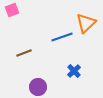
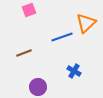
pink square: moved 17 px right
blue cross: rotated 16 degrees counterclockwise
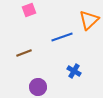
orange triangle: moved 3 px right, 3 px up
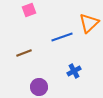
orange triangle: moved 3 px down
blue cross: rotated 32 degrees clockwise
purple circle: moved 1 px right
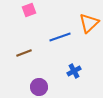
blue line: moved 2 px left
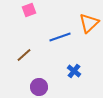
brown line: moved 2 px down; rotated 21 degrees counterclockwise
blue cross: rotated 24 degrees counterclockwise
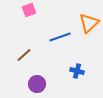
blue cross: moved 3 px right; rotated 24 degrees counterclockwise
purple circle: moved 2 px left, 3 px up
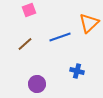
brown line: moved 1 px right, 11 px up
